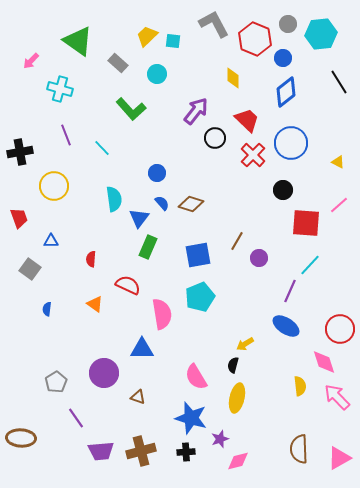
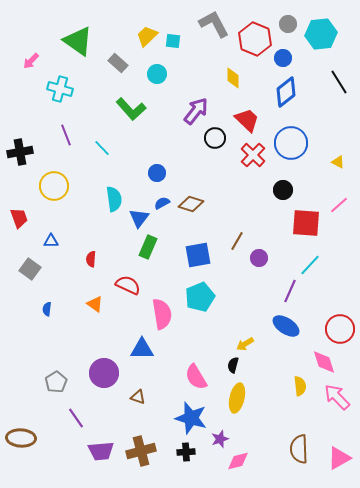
blue semicircle at (162, 203): rotated 77 degrees counterclockwise
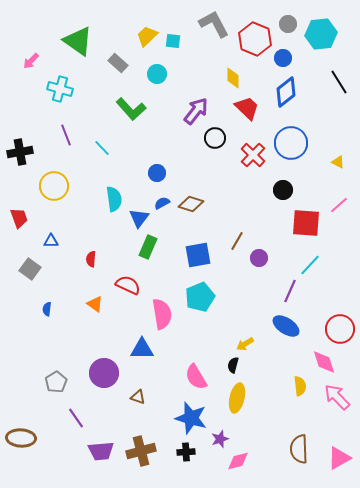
red trapezoid at (247, 120): moved 12 px up
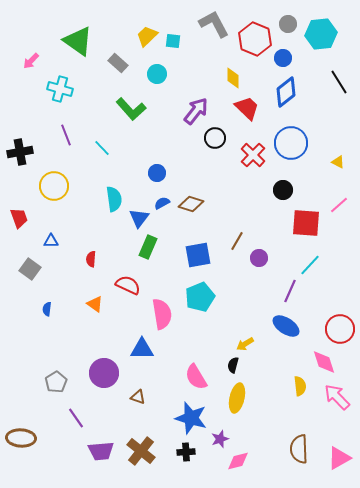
brown cross at (141, 451): rotated 36 degrees counterclockwise
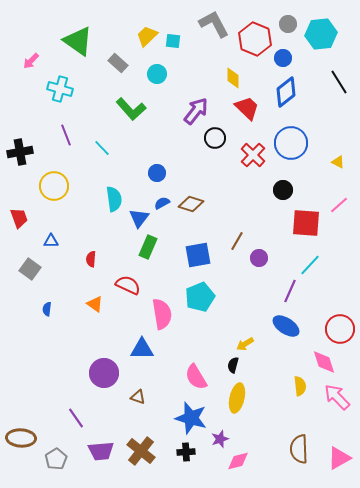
gray pentagon at (56, 382): moved 77 px down
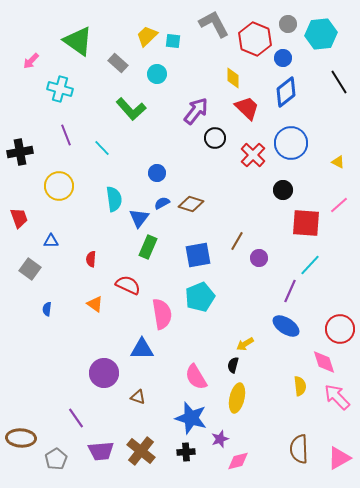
yellow circle at (54, 186): moved 5 px right
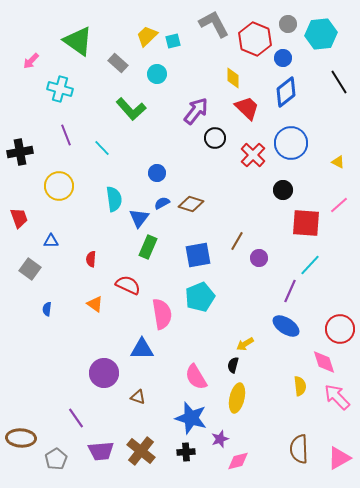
cyan square at (173, 41): rotated 21 degrees counterclockwise
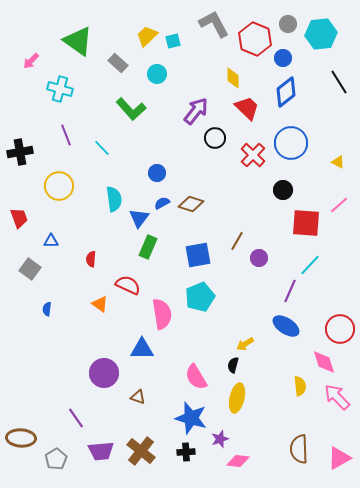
orange triangle at (95, 304): moved 5 px right
pink diamond at (238, 461): rotated 20 degrees clockwise
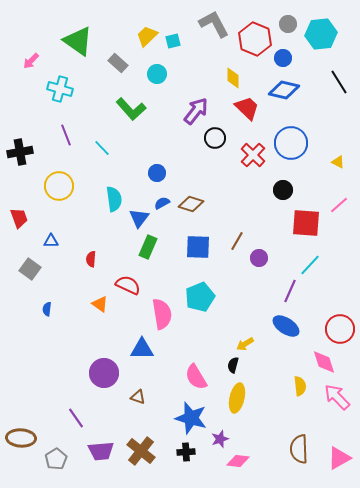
blue diamond at (286, 92): moved 2 px left, 2 px up; rotated 52 degrees clockwise
blue square at (198, 255): moved 8 px up; rotated 12 degrees clockwise
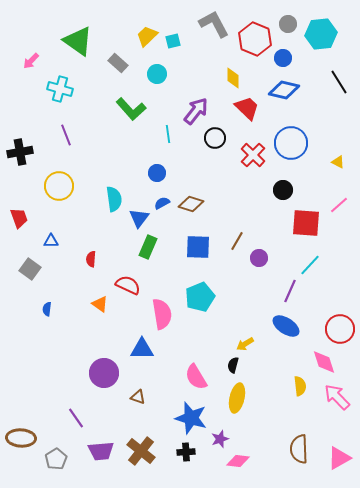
cyan line at (102, 148): moved 66 px right, 14 px up; rotated 36 degrees clockwise
